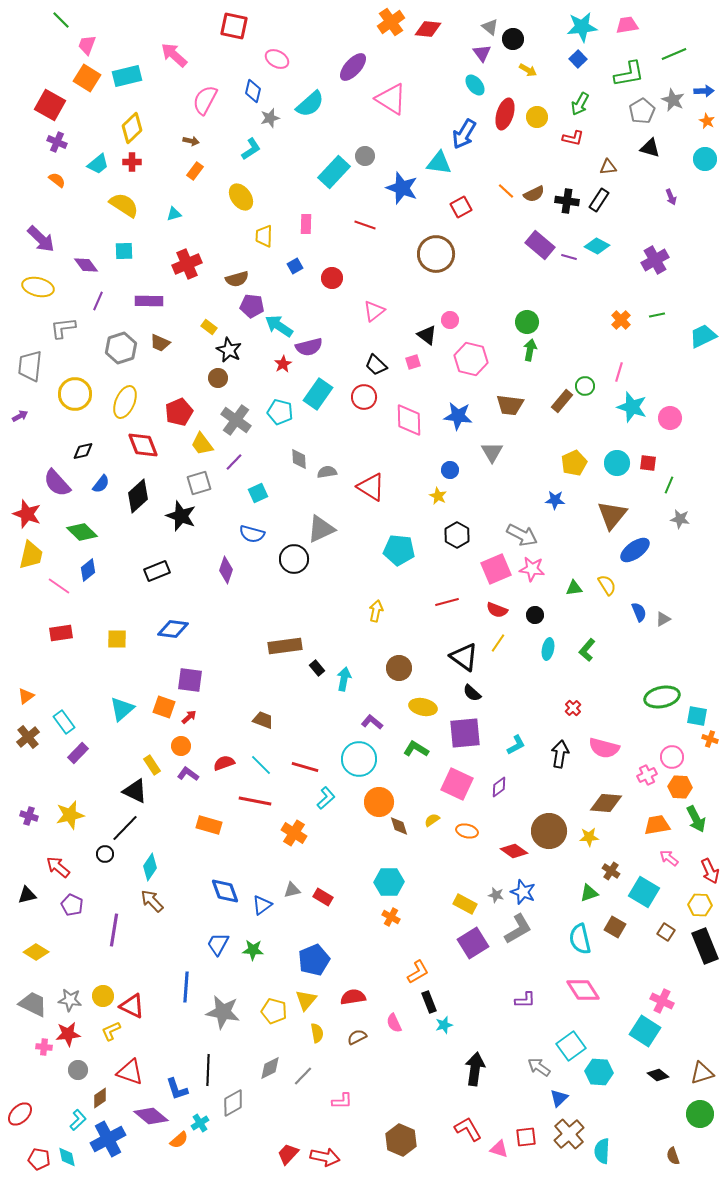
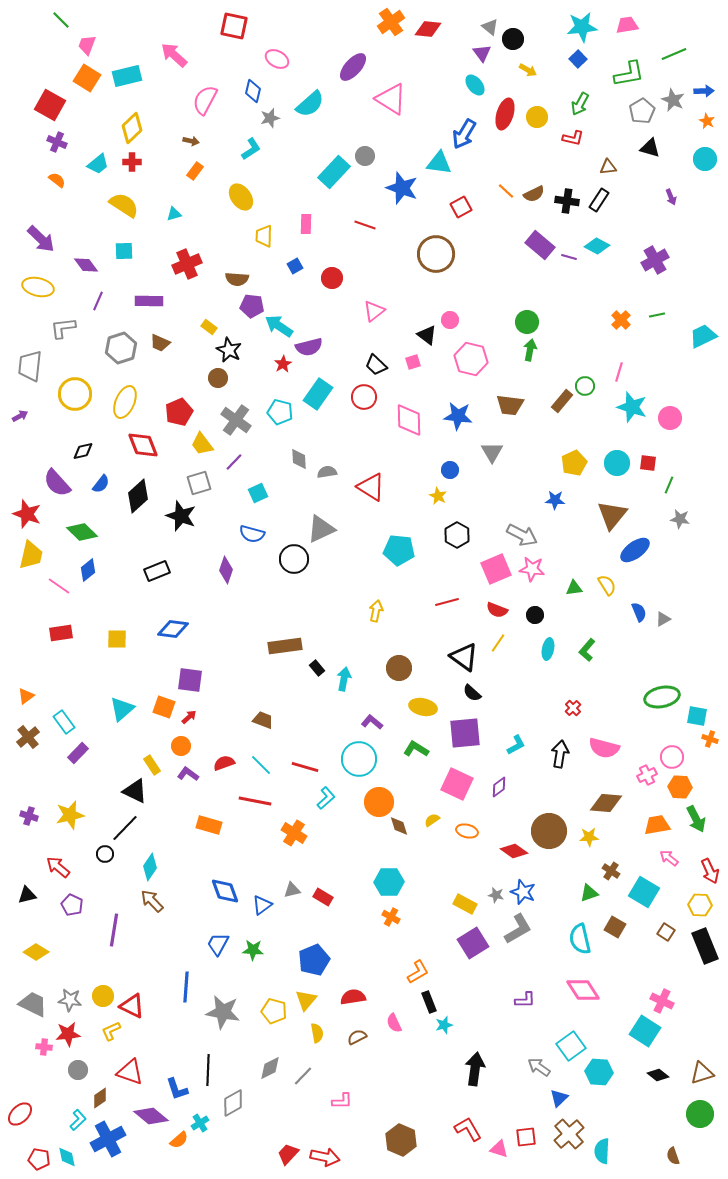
brown semicircle at (237, 279): rotated 20 degrees clockwise
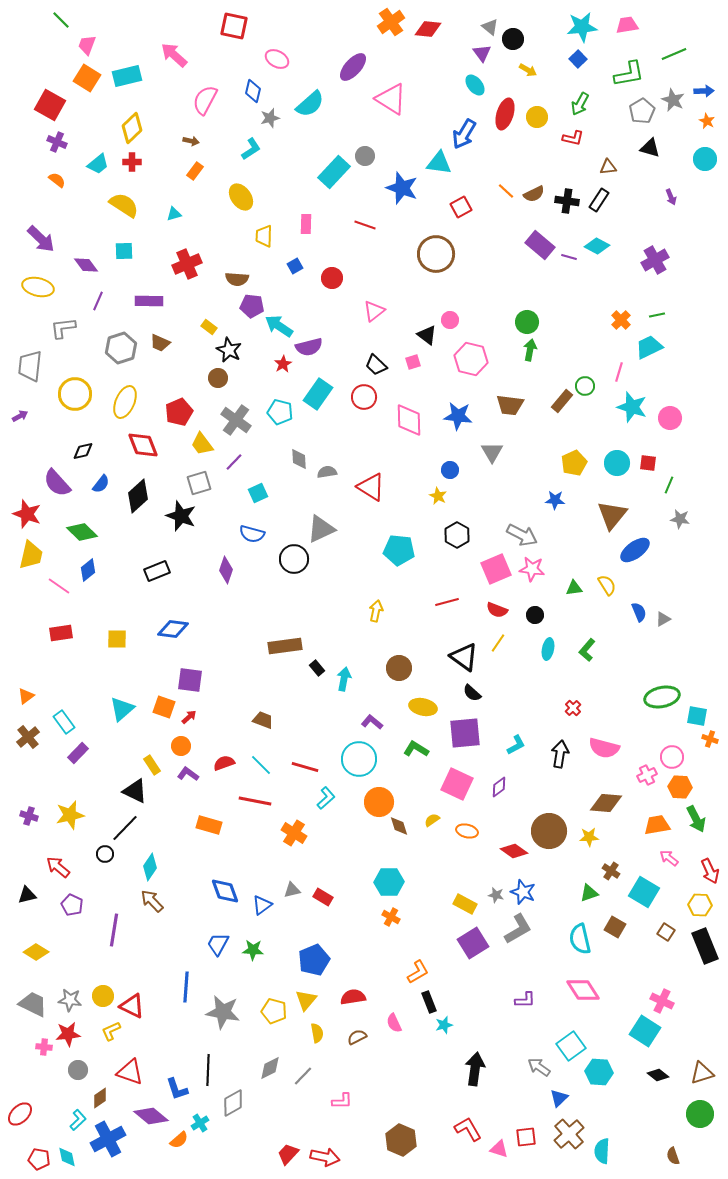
cyan trapezoid at (703, 336): moved 54 px left, 11 px down
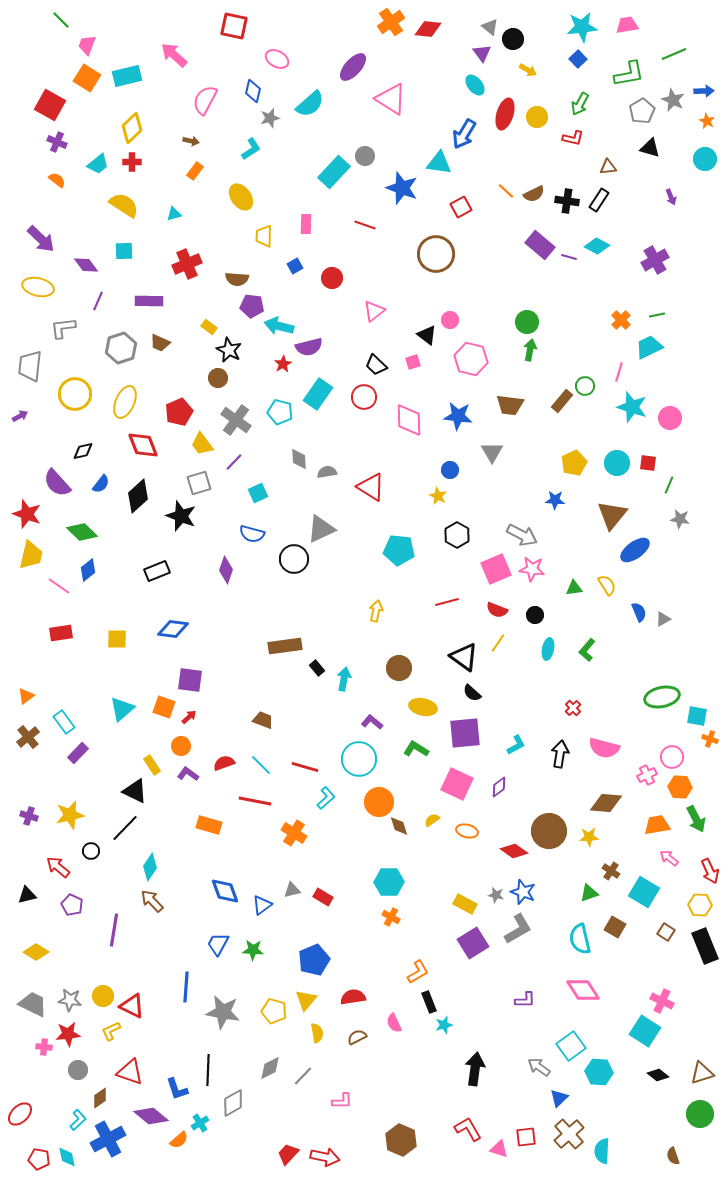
cyan arrow at (279, 326): rotated 20 degrees counterclockwise
black circle at (105, 854): moved 14 px left, 3 px up
